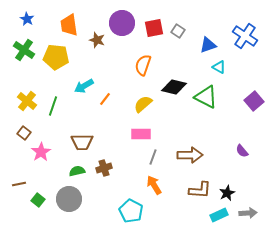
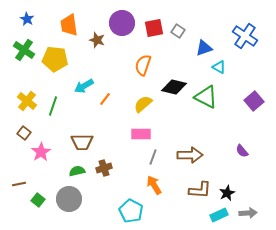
blue triangle: moved 4 px left, 3 px down
yellow pentagon: moved 1 px left, 2 px down
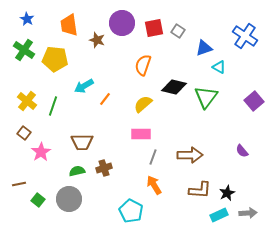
green triangle: rotated 40 degrees clockwise
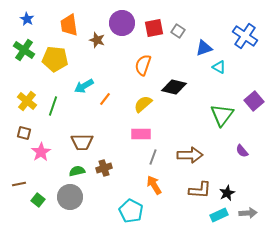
green triangle: moved 16 px right, 18 px down
brown square: rotated 24 degrees counterclockwise
gray circle: moved 1 px right, 2 px up
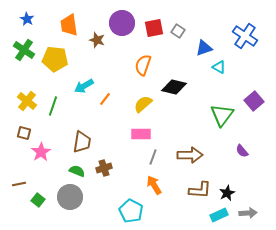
brown trapezoid: rotated 80 degrees counterclockwise
green semicircle: rotated 35 degrees clockwise
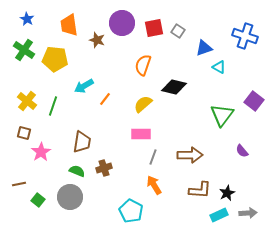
blue cross: rotated 15 degrees counterclockwise
purple square: rotated 12 degrees counterclockwise
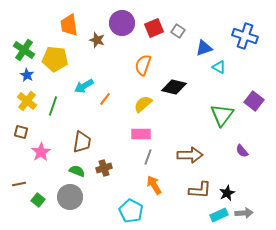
blue star: moved 56 px down
red square: rotated 12 degrees counterclockwise
brown square: moved 3 px left, 1 px up
gray line: moved 5 px left
gray arrow: moved 4 px left
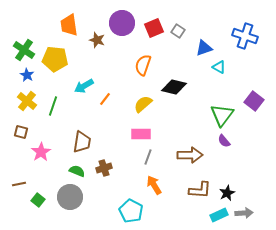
purple semicircle: moved 18 px left, 10 px up
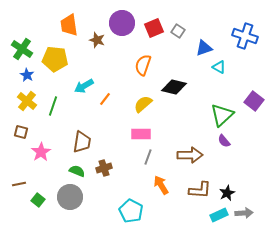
green cross: moved 2 px left, 1 px up
green triangle: rotated 10 degrees clockwise
orange arrow: moved 7 px right
